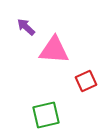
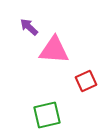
purple arrow: moved 3 px right
green square: moved 1 px right
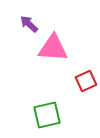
purple arrow: moved 3 px up
pink triangle: moved 1 px left, 2 px up
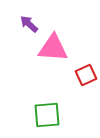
red square: moved 6 px up
green square: rotated 8 degrees clockwise
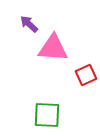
green square: rotated 8 degrees clockwise
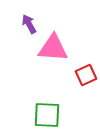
purple arrow: rotated 18 degrees clockwise
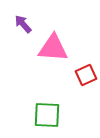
purple arrow: moved 6 px left; rotated 12 degrees counterclockwise
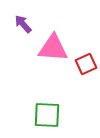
red square: moved 11 px up
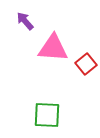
purple arrow: moved 2 px right, 3 px up
red square: rotated 15 degrees counterclockwise
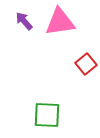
purple arrow: moved 1 px left
pink triangle: moved 7 px right, 26 px up; rotated 12 degrees counterclockwise
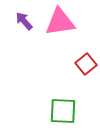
green square: moved 16 px right, 4 px up
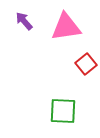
pink triangle: moved 6 px right, 5 px down
